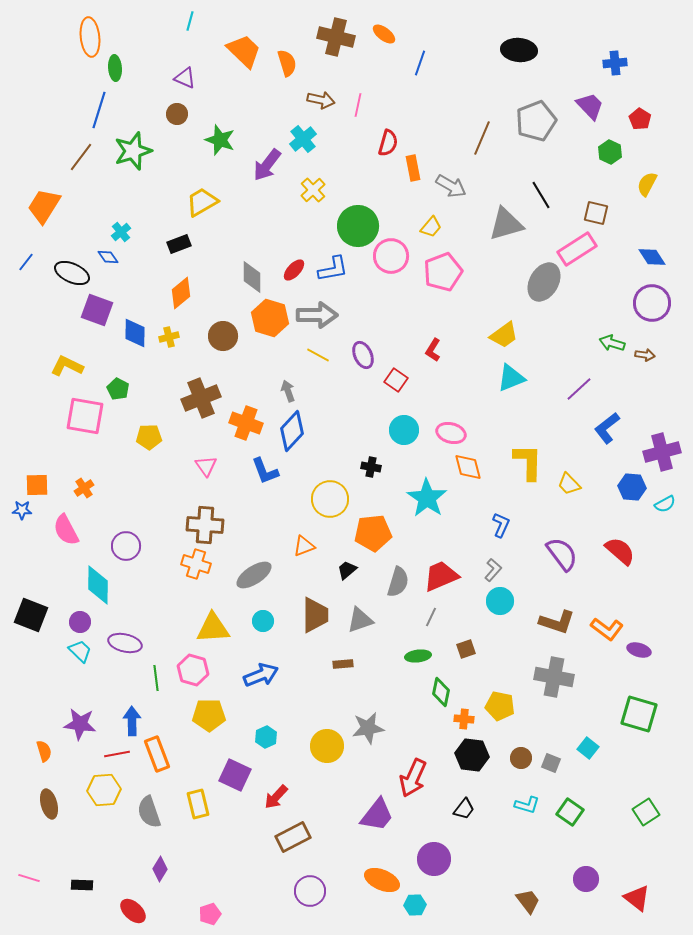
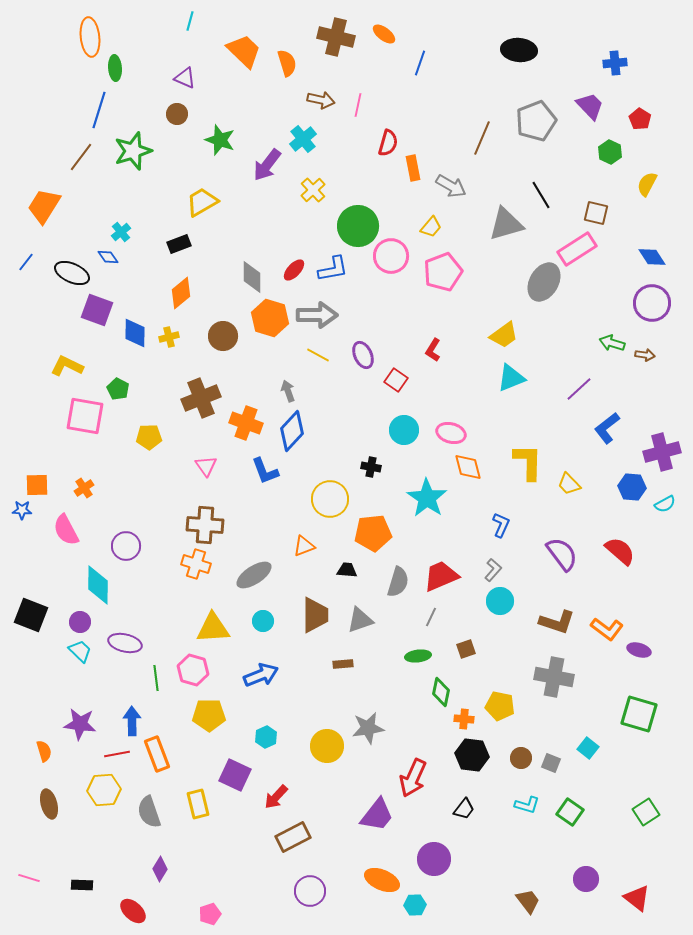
black trapezoid at (347, 570): rotated 45 degrees clockwise
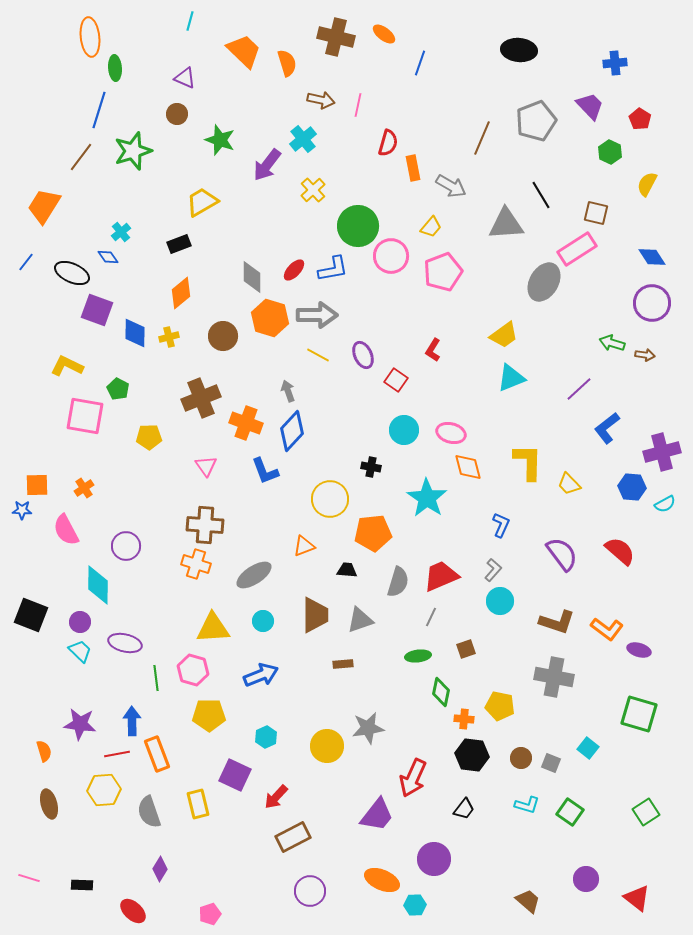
gray triangle at (506, 224): rotated 12 degrees clockwise
brown trapezoid at (528, 901): rotated 12 degrees counterclockwise
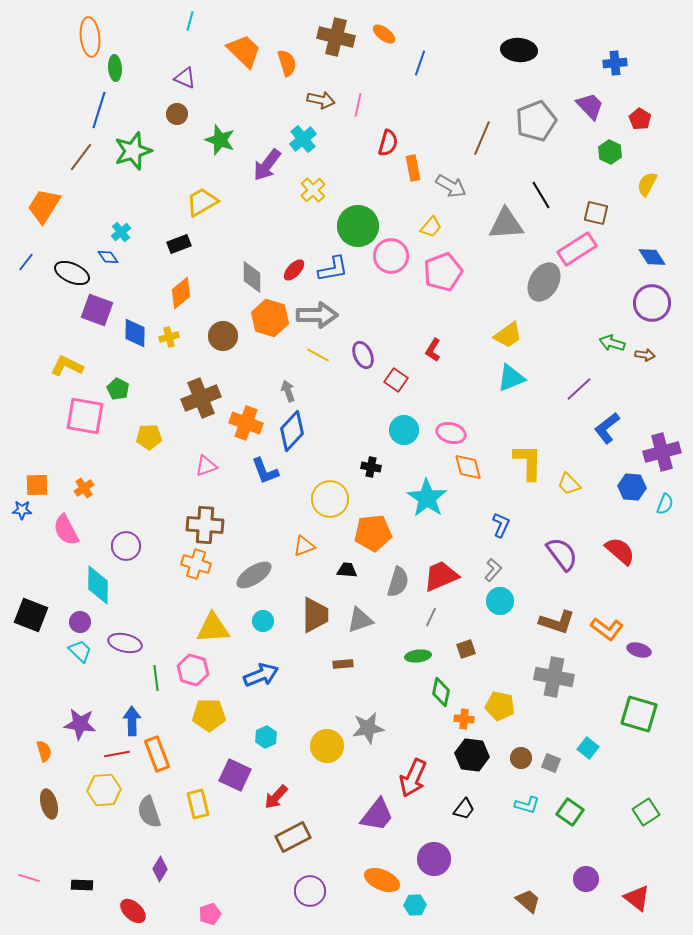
yellow trapezoid at (504, 335): moved 4 px right
pink triangle at (206, 466): rotated 45 degrees clockwise
cyan semicircle at (665, 504): rotated 40 degrees counterclockwise
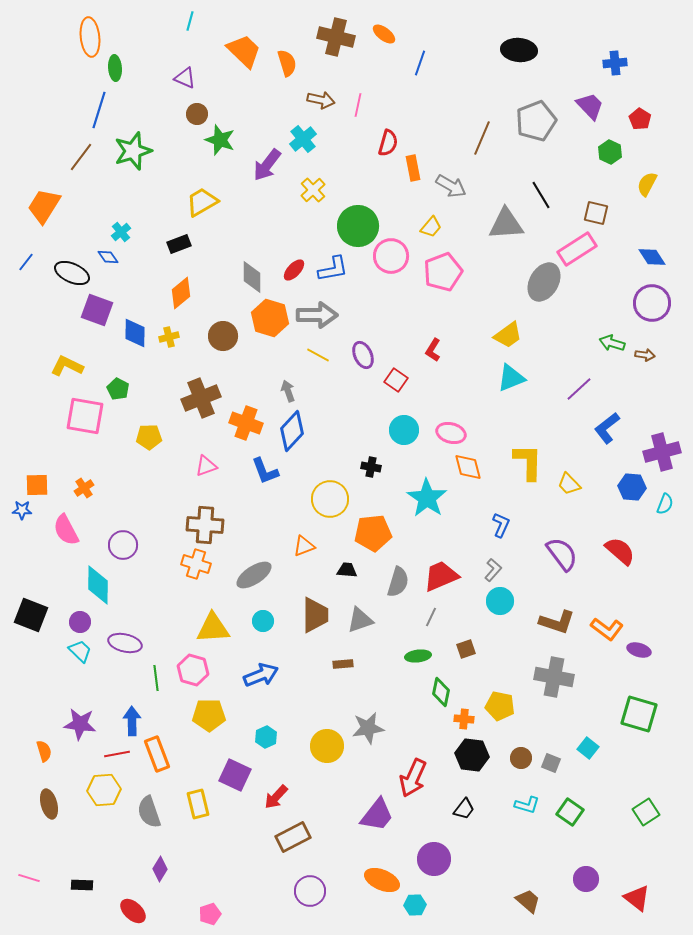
brown circle at (177, 114): moved 20 px right
purple circle at (126, 546): moved 3 px left, 1 px up
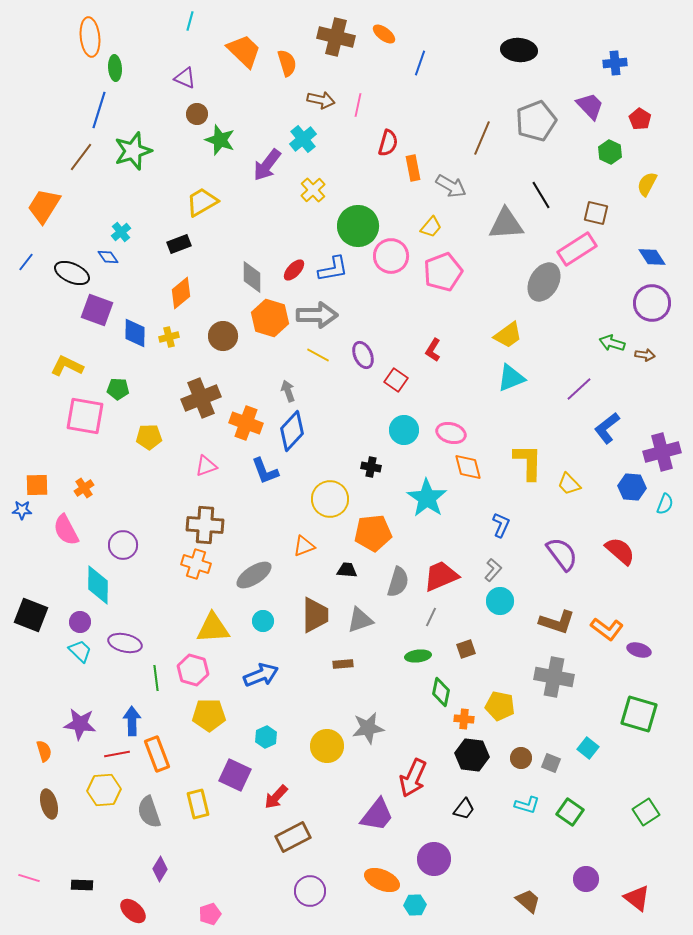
green pentagon at (118, 389): rotated 25 degrees counterclockwise
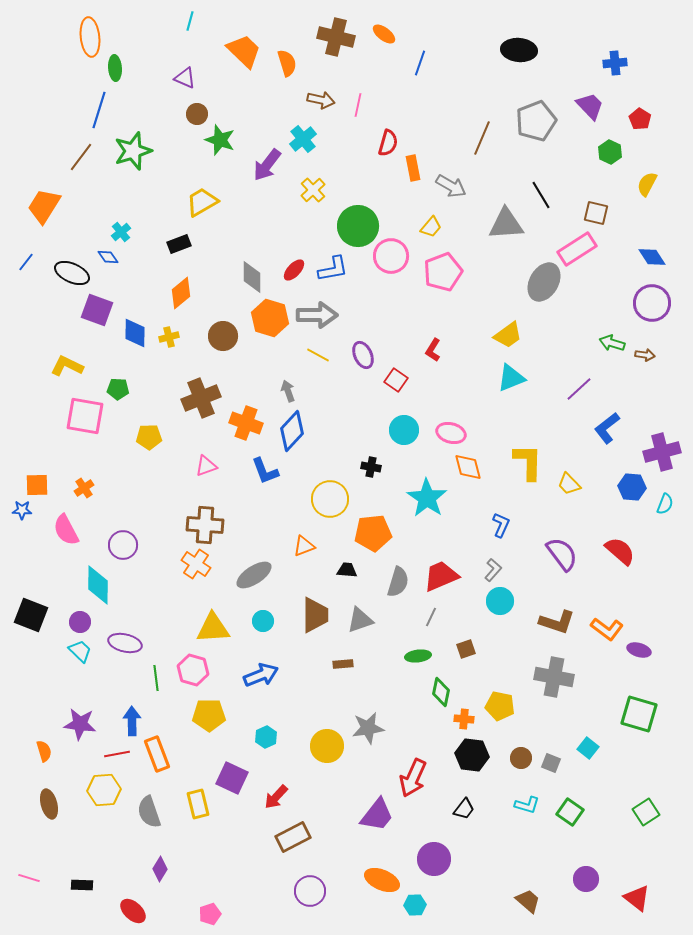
orange cross at (196, 564): rotated 16 degrees clockwise
purple square at (235, 775): moved 3 px left, 3 px down
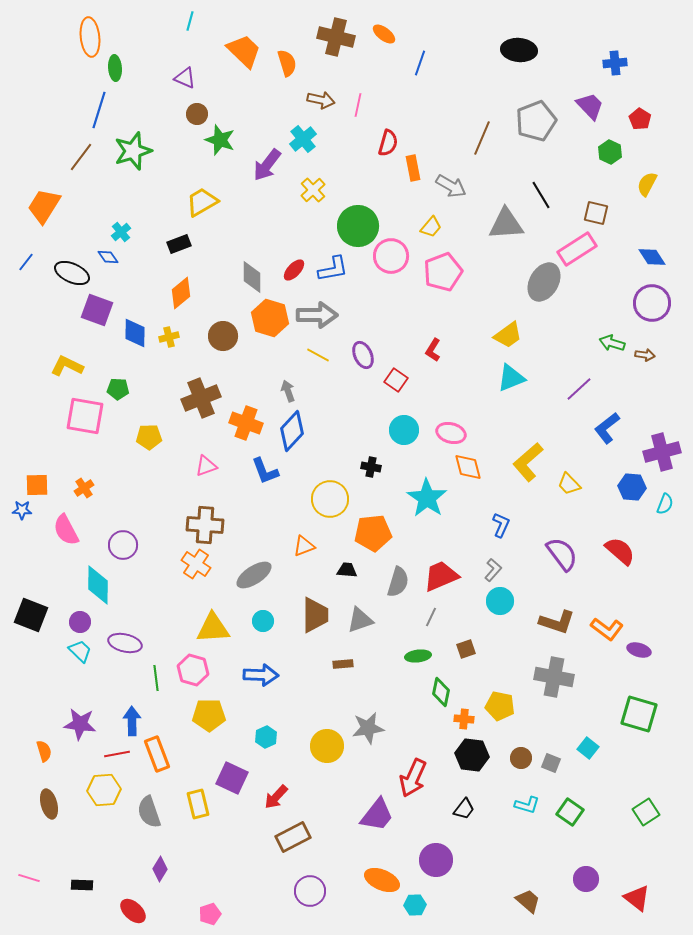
yellow L-shape at (528, 462): rotated 132 degrees counterclockwise
blue arrow at (261, 675): rotated 24 degrees clockwise
purple circle at (434, 859): moved 2 px right, 1 px down
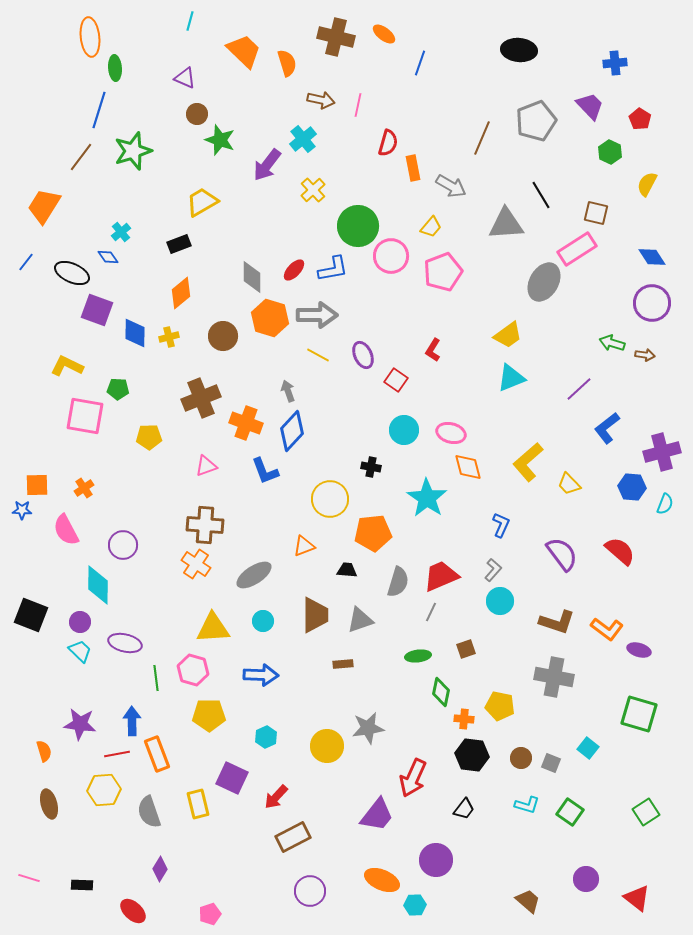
gray line at (431, 617): moved 5 px up
